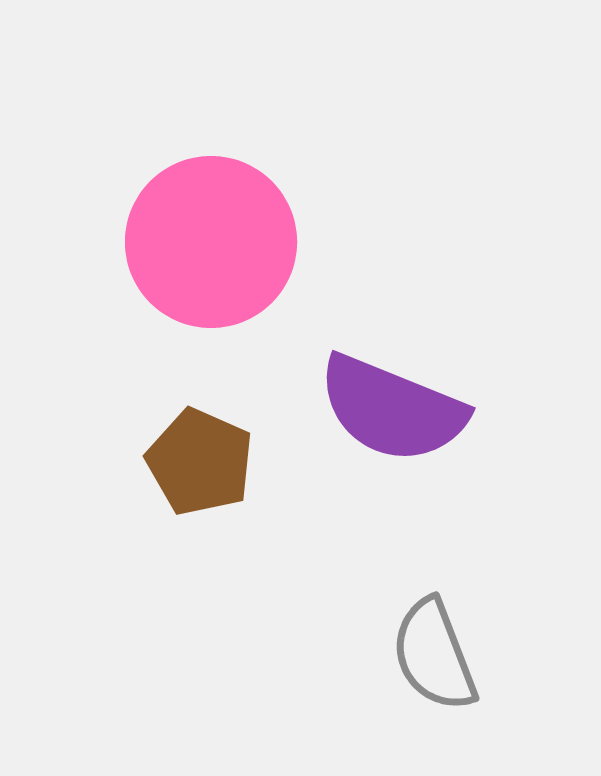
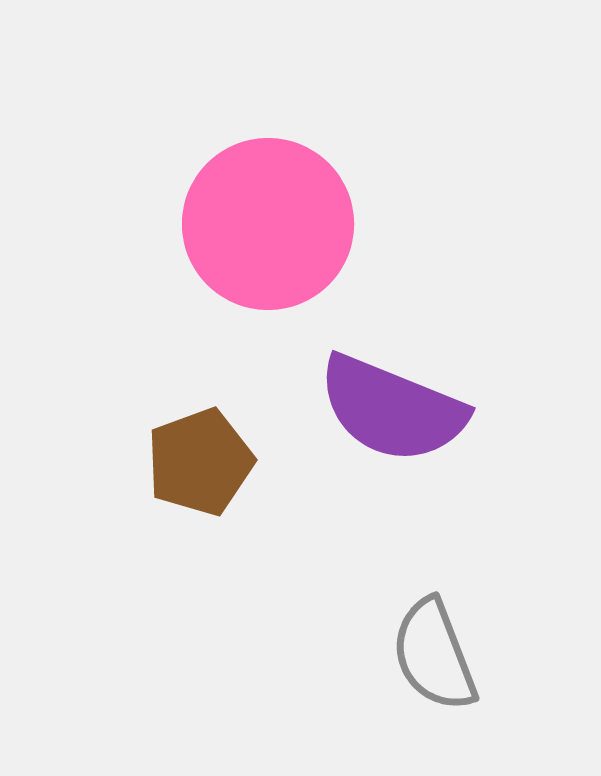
pink circle: moved 57 px right, 18 px up
brown pentagon: rotated 28 degrees clockwise
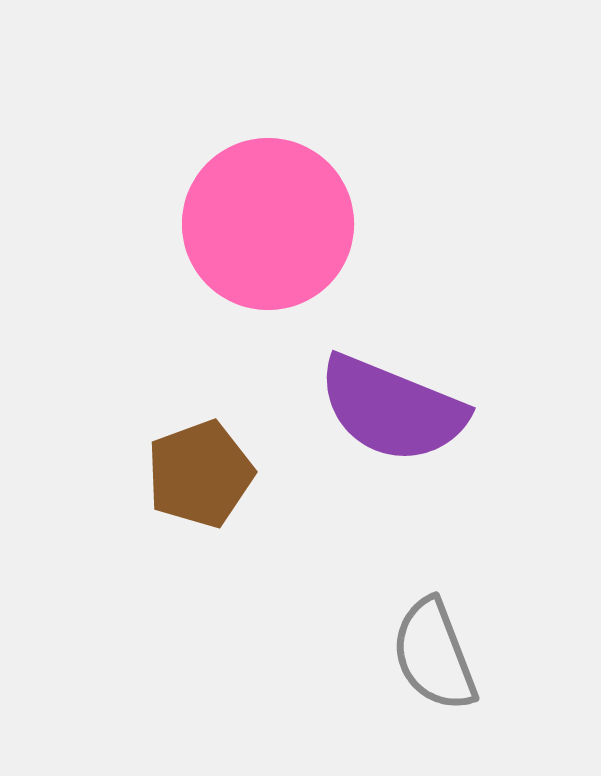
brown pentagon: moved 12 px down
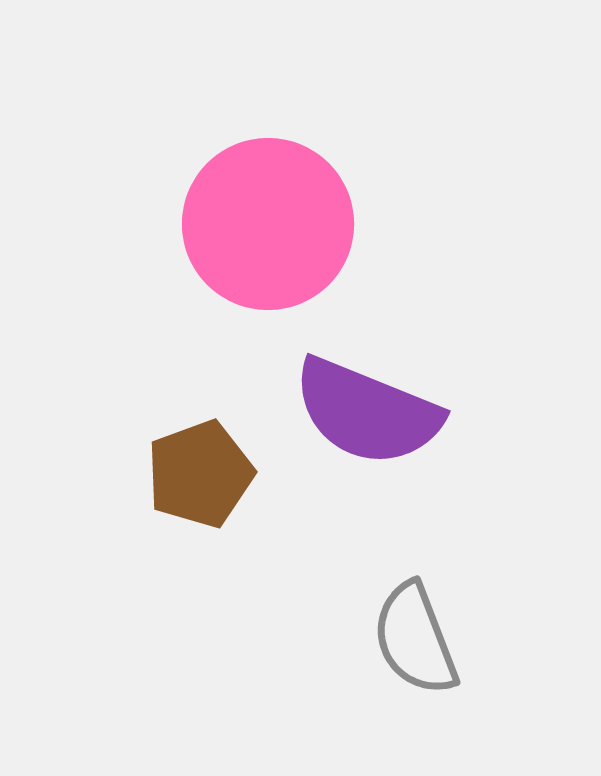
purple semicircle: moved 25 px left, 3 px down
gray semicircle: moved 19 px left, 16 px up
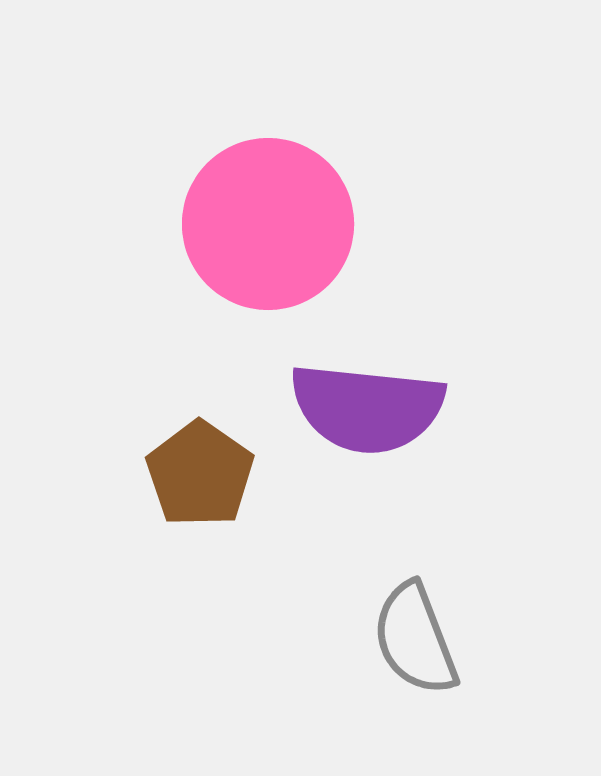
purple semicircle: moved 4 px up; rotated 16 degrees counterclockwise
brown pentagon: rotated 17 degrees counterclockwise
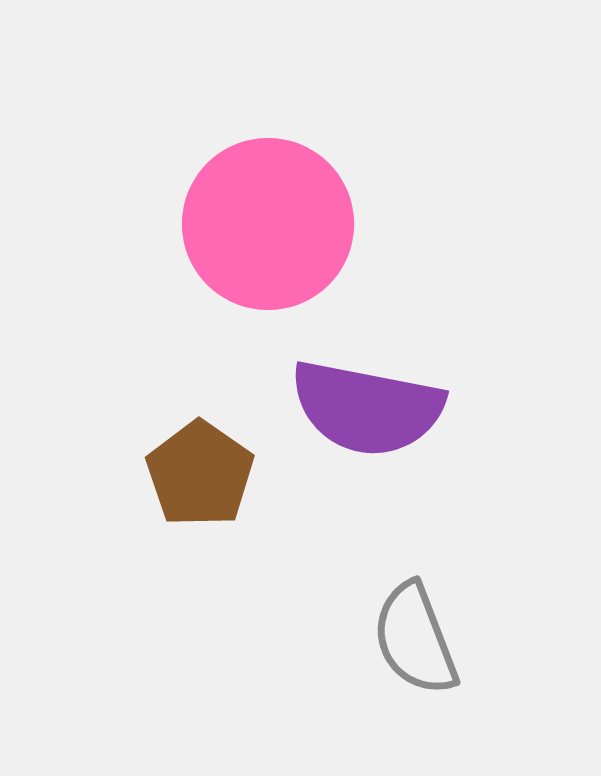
purple semicircle: rotated 5 degrees clockwise
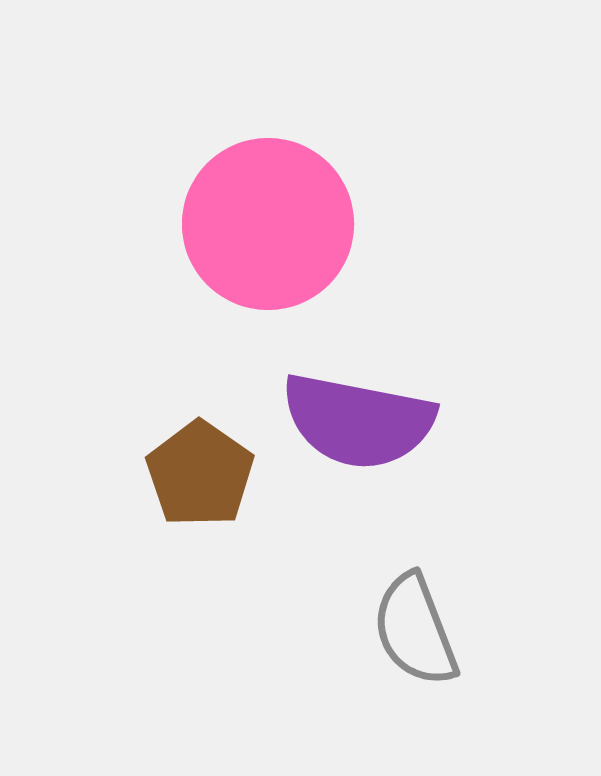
purple semicircle: moved 9 px left, 13 px down
gray semicircle: moved 9 px up
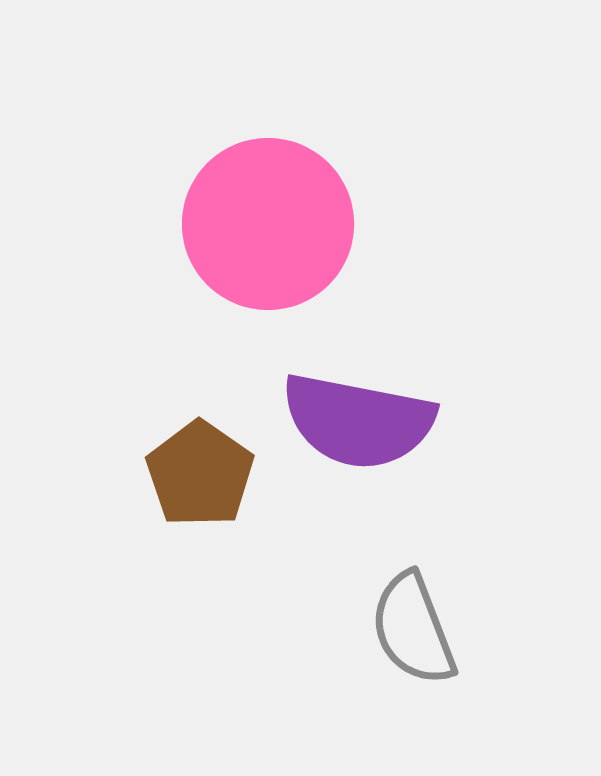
gray semicircle: moved 2 px left, 1 px up
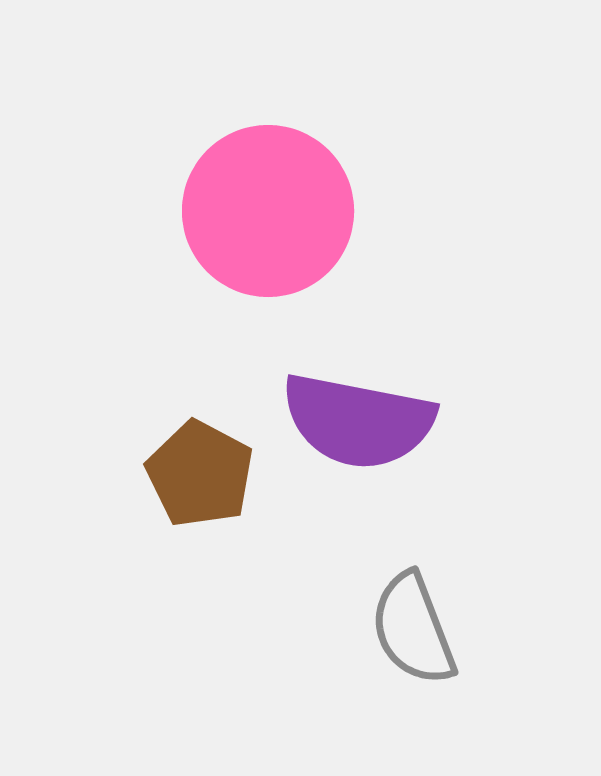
pink circle: moved 13 px up
brown pentagon: rotated 7 degrees counterclockwise
